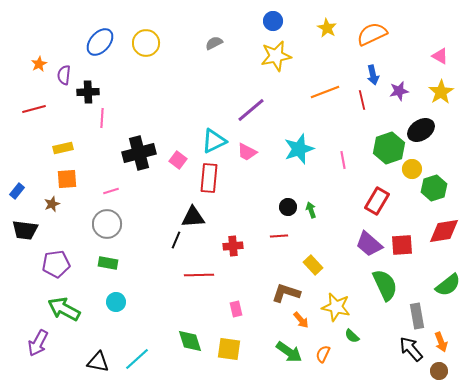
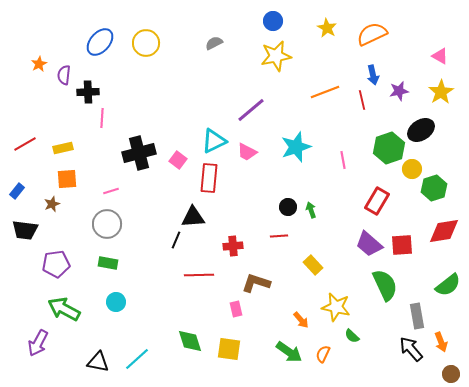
red line at (34, 109): moved 9 px left, 35 px down; rotated 15 degrees counterclockwise
cyan star at (299, 149): moved 3 px left, 2 px up
brown L-shape at (286, 293): moved 30 px left, 10 px up
brown circle at (439, 371): moved 12 px right, 3 px down
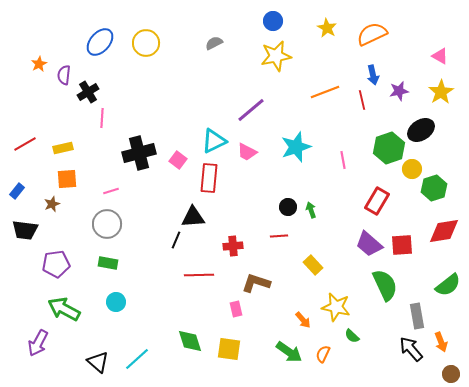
black cross at (88, 92): rotated 30 degrees counterclockwise
orange arrow at (301, 320): moved 2 px right
black triangle at (98, 362): rotated 30 degrees clockwise
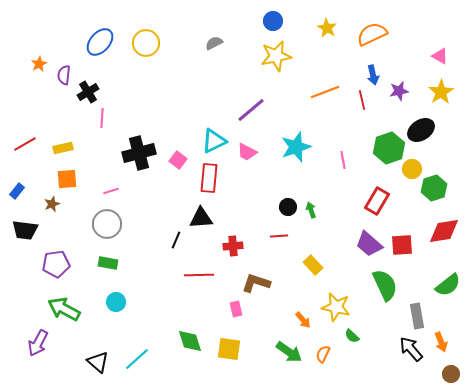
black triangle at (193, 217): moved 8 px right, 1 px down
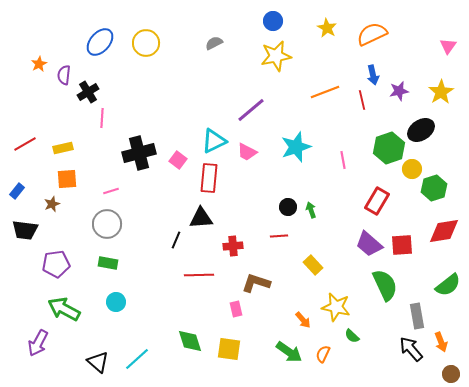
pink triangle at (440, 56): moved 8 px right, 10 px up; rotated 36 degrees clockwise
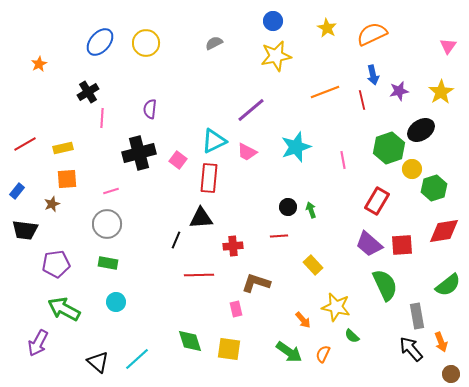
purple semicircle at (64, 75): moved 86 px right, 34 px down
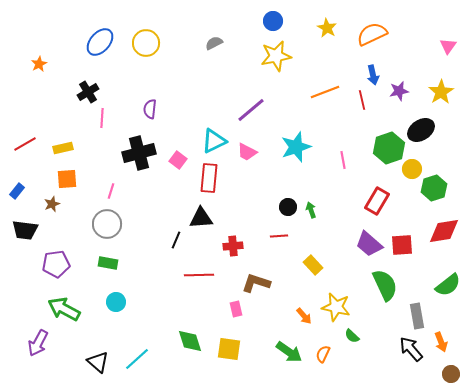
pink line at (111, 191): rotated 56 degrees counterclockwise
orange arrow at (303, 320): moved 1 px right, 4 px up
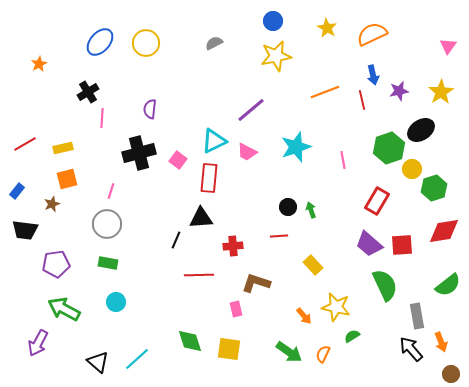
orange square at (67, 179): rotated 10 degrees counterclockwise
green semicircle at (352, 336): rotated 105 degrees clockwise
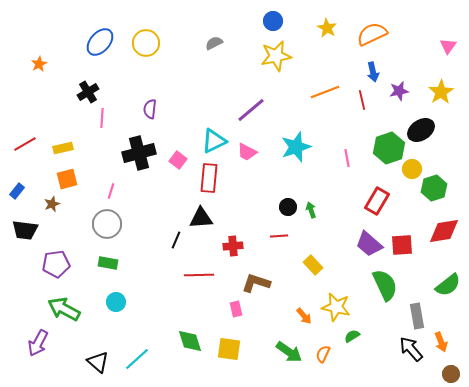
blue arrow at (373, 75): moved 3 px up
pink line at (343, 160): moved 4 px right, 2 px up
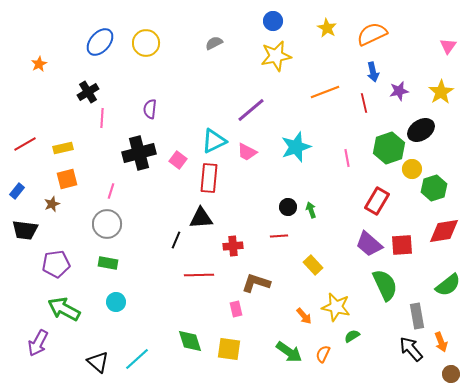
red line at (362, 100): moved 2 px right, 3 px down
